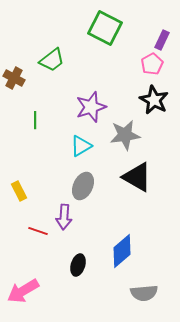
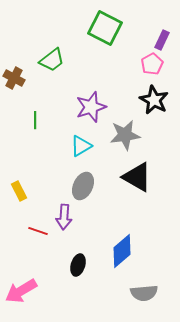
pink arrow: moved 2 px left
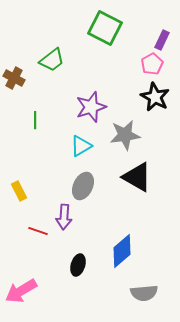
black star: moved 1 px right, 3 px up
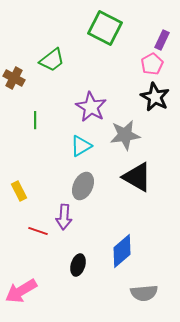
purple star: rotated 24 degrees counterclockwise
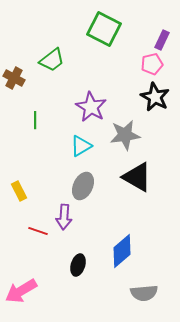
green square: moved 1 px left, 1 px down
pink pentagon: rotated 15 degrees clockwise
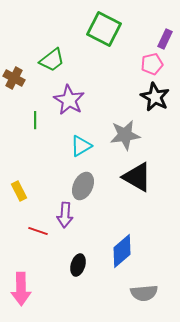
purple rectangle: moved 3 px right, 1 px up
purple star: moved 22 px left, 7 px up
purple arrow: moved 1 px right, 2 px up
pink arrow: moved 2 px up; rotated 60 degrees counterclockwise
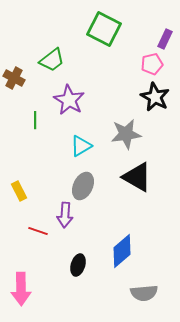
gray star: moved 1 px right, 1 px up
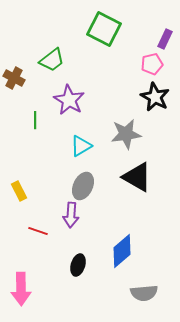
purple arrow: moved 6 px right
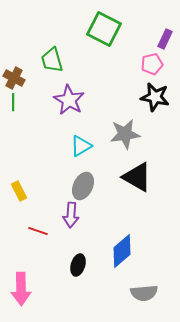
green trapezoid: rotated 112 degrees clockwise
black star: rotated 16 degrees counterclockwise
green line: moved 22 px left, 18 px up
gray star: moved 1 px left
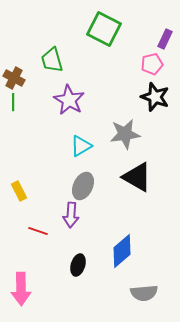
black star: rotated 8 degrees clockwise
